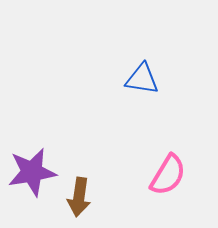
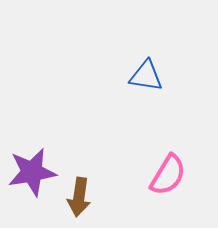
blue triangle: moved 4 px right, 3 px up
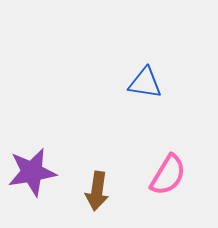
blue triangle: moved 1 px left, 7 px down
brown arrow: moved 18 px right, 6 px up
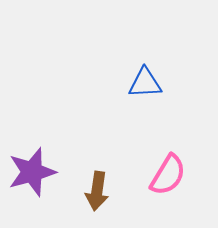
blue triangle: rotated 12 degrees counterclockwise
purple star: rotated 6 degrees counterclockwise
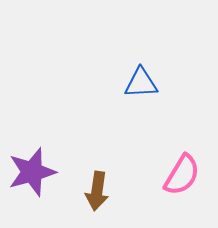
blue triangle: moved 4 px left
pink semicircle: moved 14 px right
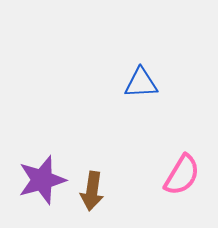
purple star: moved 10 px right, 8 px down
brown arrow: moved 5 px left
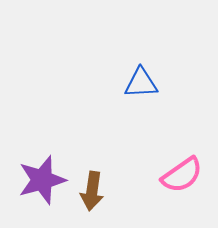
pink semicircle: rotated 24 degrees clockwise
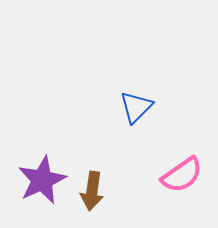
blue triangle: moved 5 px left, 24 px down; rotated 42 degrees counterclockwise
purple star: rotated 9 degrees counterclockwise
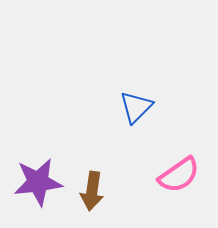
pink semicircle: moved 3 px left
purple star: moved 4 px left, 2 px down; rotated 18 degrees clockwise
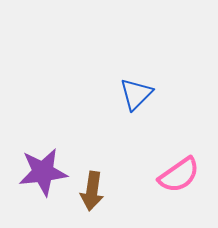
blue triangle: moved 13 px up
purple star: moved 5 px right, 10 px up
